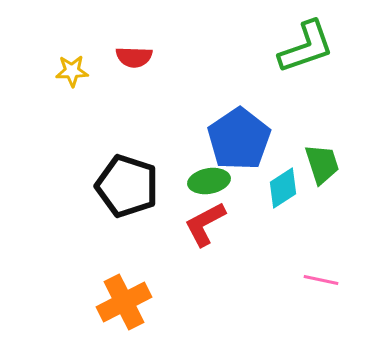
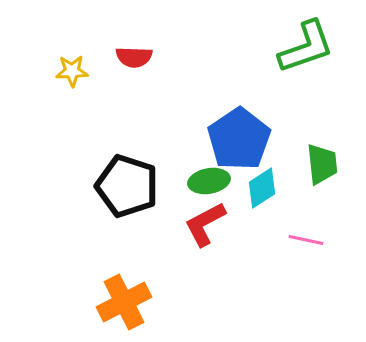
green trapezoid: rotated 12 degrees clockwise
cyan diamond: moved 21 px left
pink line: moved 15 px left, 40 px up
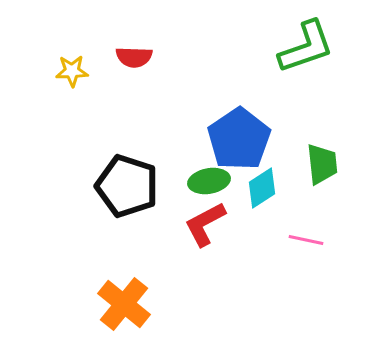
orange cross: moved 2 px down; rotated 24 degrees counterclockwise
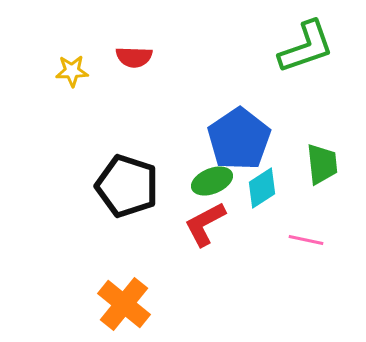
green ellipse: moved 3 px right; rotated 12 degrees counterclockwise
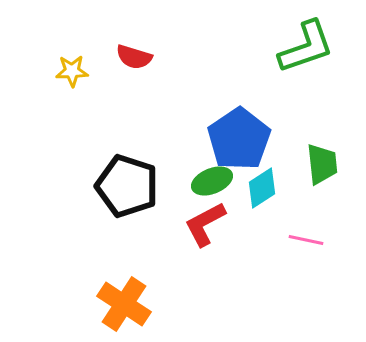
red semicircle: rotated 15 degrees clockwise
orange cross: rotated 6 degrees counterclockwise
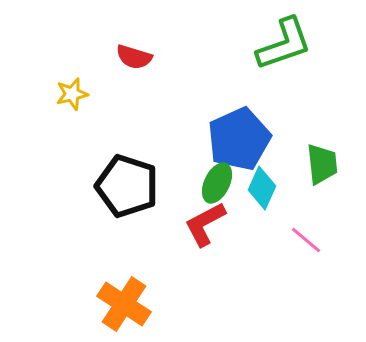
green L-shape: moved 22 px left, 3 px up
yellow star: moved 23 px down; rotated 12 degrees counterclockwise
blue pentagon: rotated 10 degrees clockwise
green ellipse: moved 5 px right, 2 px down; rotated 42 degrees counterclockwise
cyan diamond: rotated 33 degrees counterclockwise
pink line: rotated 28 degrees clockwise
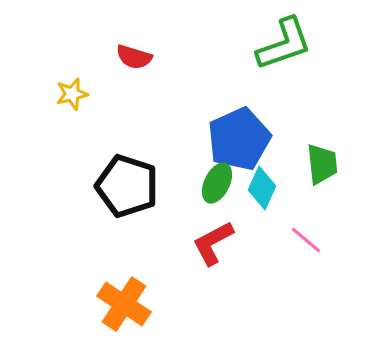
red L-shape: moved 8 px right, 19 px down
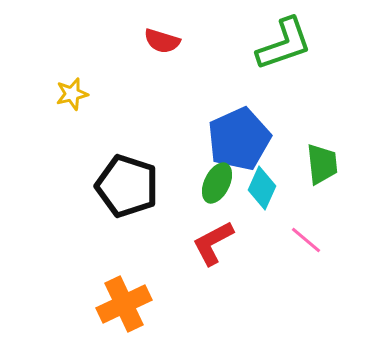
red semicircle: moved 28 px right, 16 px up
orange cross: rotated 32 degrees clockwise
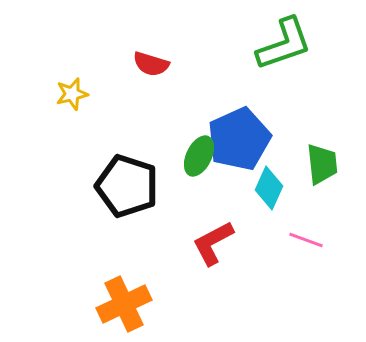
red semicircle: moved 11 px left, 23 px down
green ellipse: moved 18 px left, 27 px up
cyan diamond: moved 7 px right
pink line: rotated 20 degrees counterclockwise
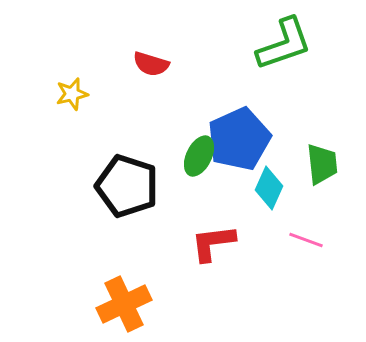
red L-shape: rotated 21 degrees clockwise
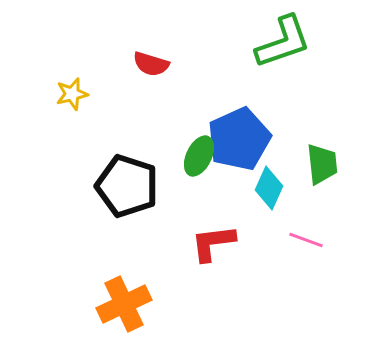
green L-shape: moved 1 px left, 2 px up
